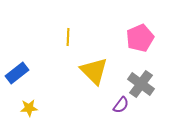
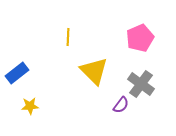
yellow star: moved 1 px right, 2 px up
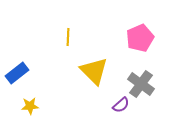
purple semicircle: rotated 12 degrees clockwise
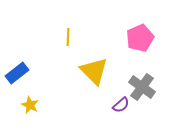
gray cross: moved 1 px right, 3 px down
yellow star: moved 1 px up; rotated 30 degrees clockwise
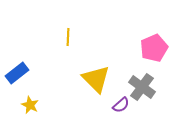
pink pentagon: moved 14 px right, 10 px down
yellow triangle: moved 2 px right, 8 px down
